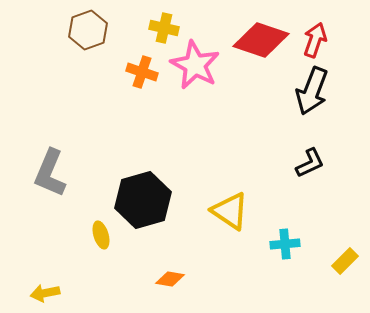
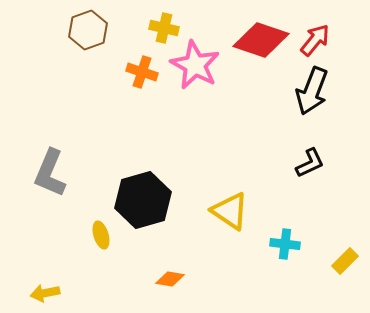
red arrow: rotated 20 degrees clockwise
cyan cross: rotated 12 degrees clockwise
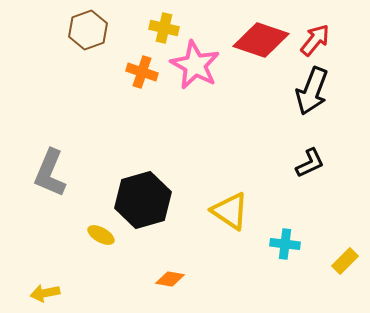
yellow ellipse: rotated 44 degrees counterclockwise
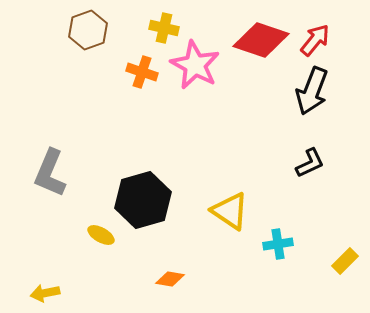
cyan cross: moved 7 px left; rotated 16 degrees counterclockwise
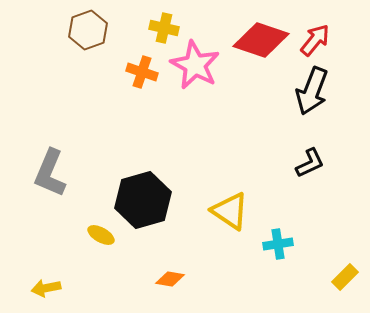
yellow rectangle: moved 16 px down
yellow arrow: moved 1 px right, 5 px up
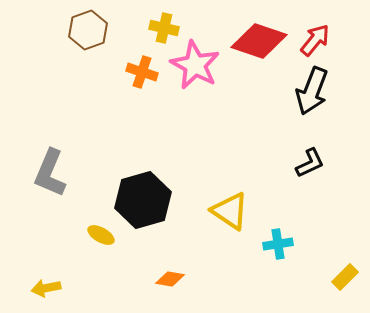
red diamond: moved 2 px left, 1 px down
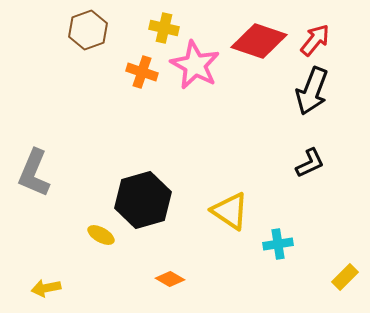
gray L-shape: moved 16 px left
orange diamond: rotated 20 degrees clockwise
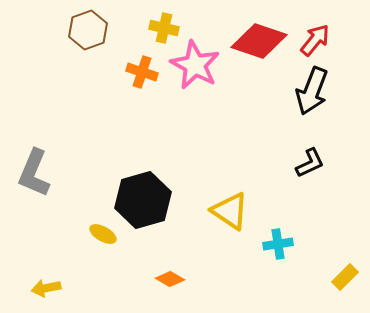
yellow ellipse: moved 2 px right, 1 px up
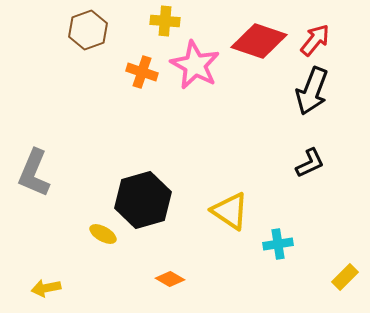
yellow cross: moved 1 px right, 7 px up; rotated 8 degrees counterclockwise
